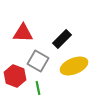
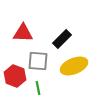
gray square: rotated 25 degrees counterclockwise
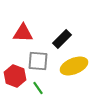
green line: rotated 24 degrees counterclockwise
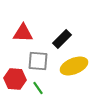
red hexagon: moved 3 px down; rotated 15 degrees counterclockwise
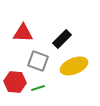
gray square: rotated 15 degrees clockwise
red hexagon: moved 3 px down
green line: rotated 72 degrees counterclockwise
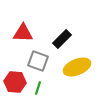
yellow ellipse: moved 3 px right, 1 px down
green line: rotated 56 degrees counterclockwise
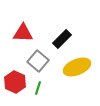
gray square: rotated 20 degrees clockwise
red hexagon: rotated 20 degrees clockwise
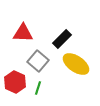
yellow ellipse: moved 1 px left, 3 px up; rotated 56 degrees clockwise
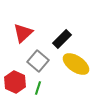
red triangle: rotated 45 degrees counterclockwise
